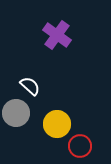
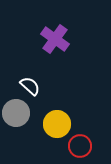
purple cross: moved 2 px left, 4 px down
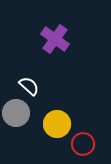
white semicircle: moved 1 px left
red circle: moved 3 px right, 2 px up
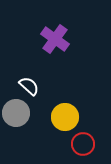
yellow circle: moved 8 px right, 7 px up
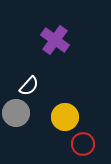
purple cross: moved 1 px down
white semicircle: rotated 90 degrees clockwise
